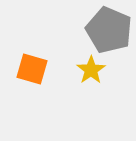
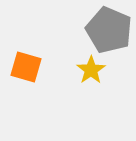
orange square: moved 6 px left, 2 px up
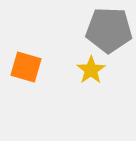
gray pentagon: rotated 21 degrees counterclockwise
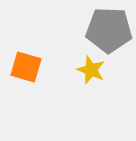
yellow star: rotated 16 degrees counterclockwise
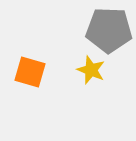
orange square: moved 4 px right, 5 px down
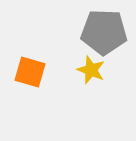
gray pentagon: moved 5 px left, 2 px down
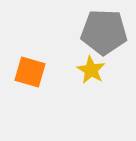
yellow star: rotated 8 degrees clockwise
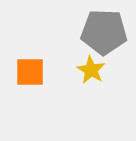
orange square: rotated 16 degrees counterclockwise
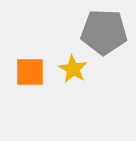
yellow star: moved 18 px left, 1 px up
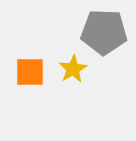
yellow star: rotated 12 degrees clockwise
